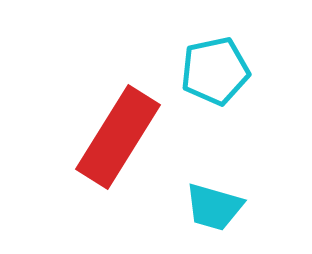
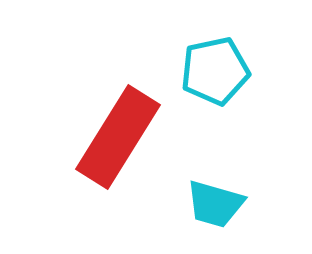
cyan trapezoid: moved 1 px right, 3 px up
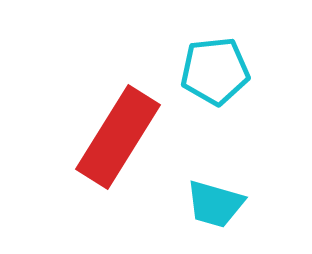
cyan pentagon: rotated 6 degrees clockwise
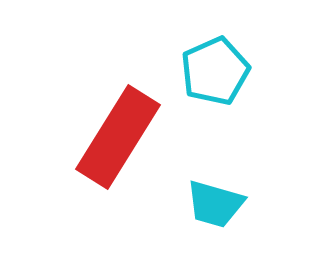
cyan pentagon: rotated 18 degrees counterclockwise
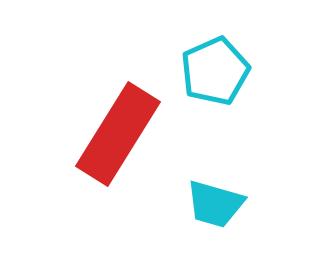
red rectangle: moved 3 px up
